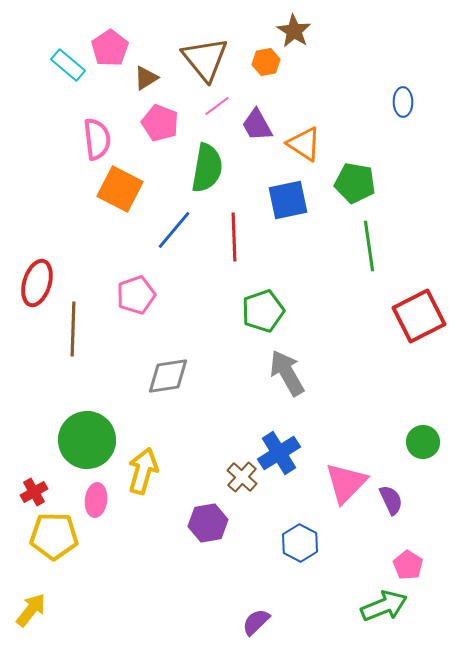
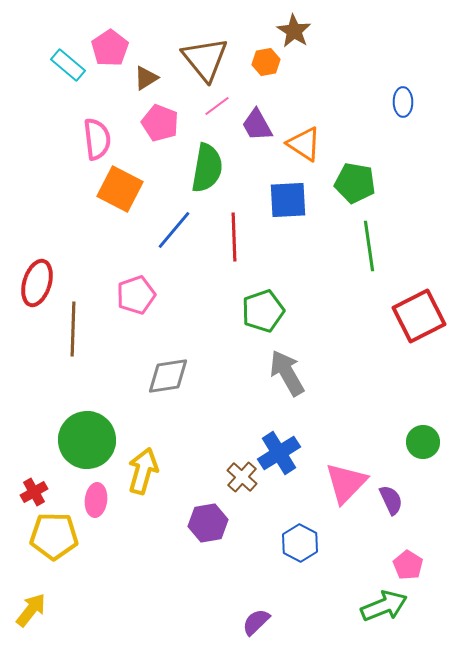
blue square at (288, 200): rotated 9 degrees clockwise
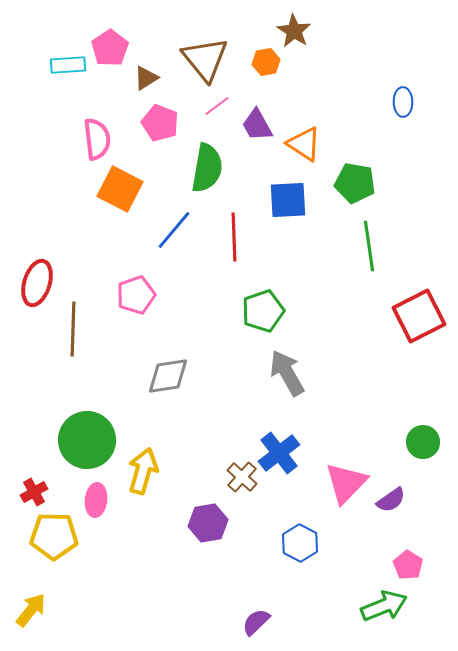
cyan rectangle at (68, 65): rotated 44 degrees counterclockwise
blue cross at (279, 453): rotated 6 degrees counterclockwise
purple semicircle at (391, 500): rotated 80 degrees clockwise
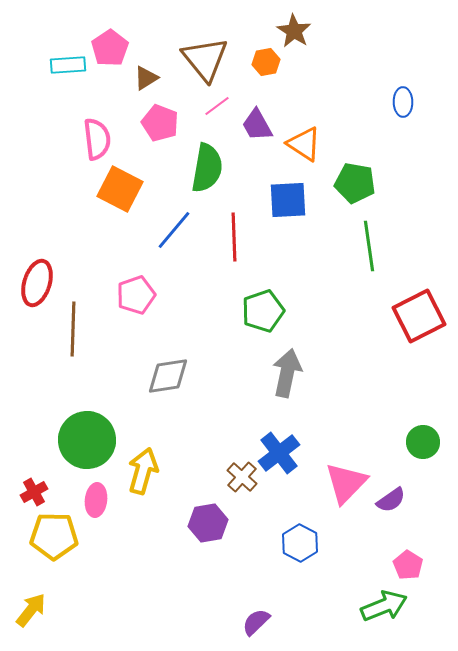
gray arrow at (287, 373): rotated 42 degrees clockwise
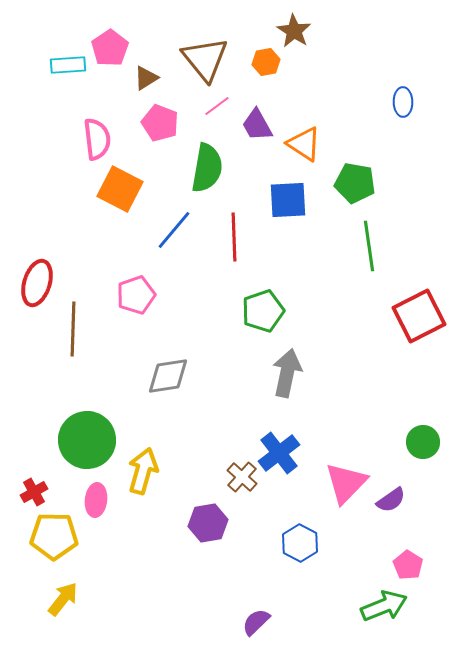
yellow arrow at (31, 610): moved 32 px right, 11 px up
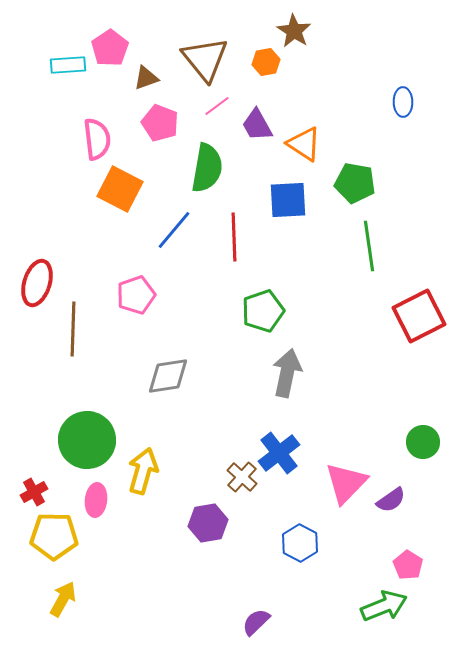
brown triangle at (146, 78): rotated 12 degrees clockwise
yellow arrow at (63, 599): rotated 9 degrees counterclockwise
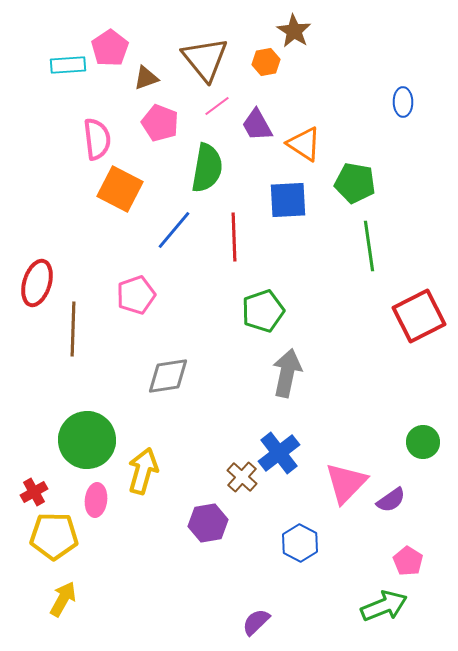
pink pentagon at (408, 565): moved 4 px up
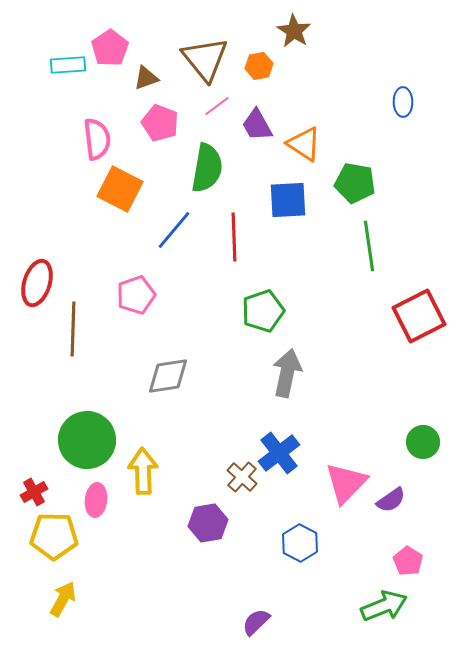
orange hexagon at (266, 62): moved 7 px left, 4 px down
yellow arrow at (143, 471): rotated 18 degrees counterclockwise
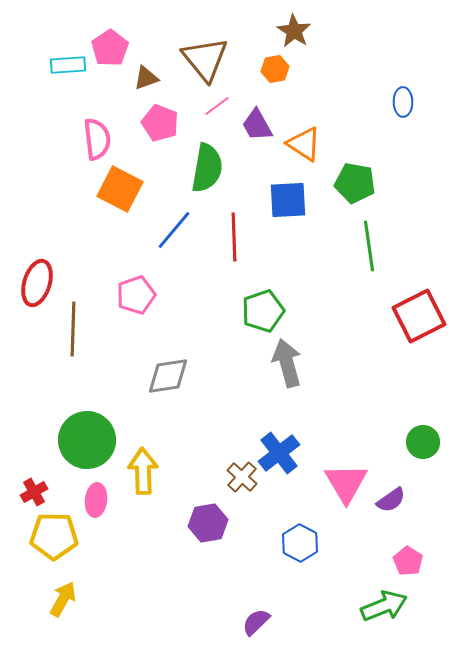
orange hexagon at (259, 66): moved 16 px right, 3 px down
gray arrow at (287, 373): moved 10 px up; rotated 27 degrees counterclockwise
pink triangle at (346, 483): rotated 15 degrees counterclockwise
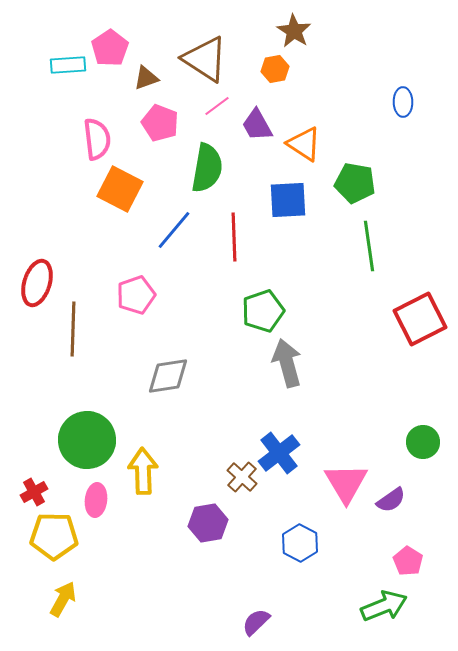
brown triangle at (205, 59): rotated 18 degrees counterclockwise
red square at (419, 316): moved 1 px right, 3 px down
